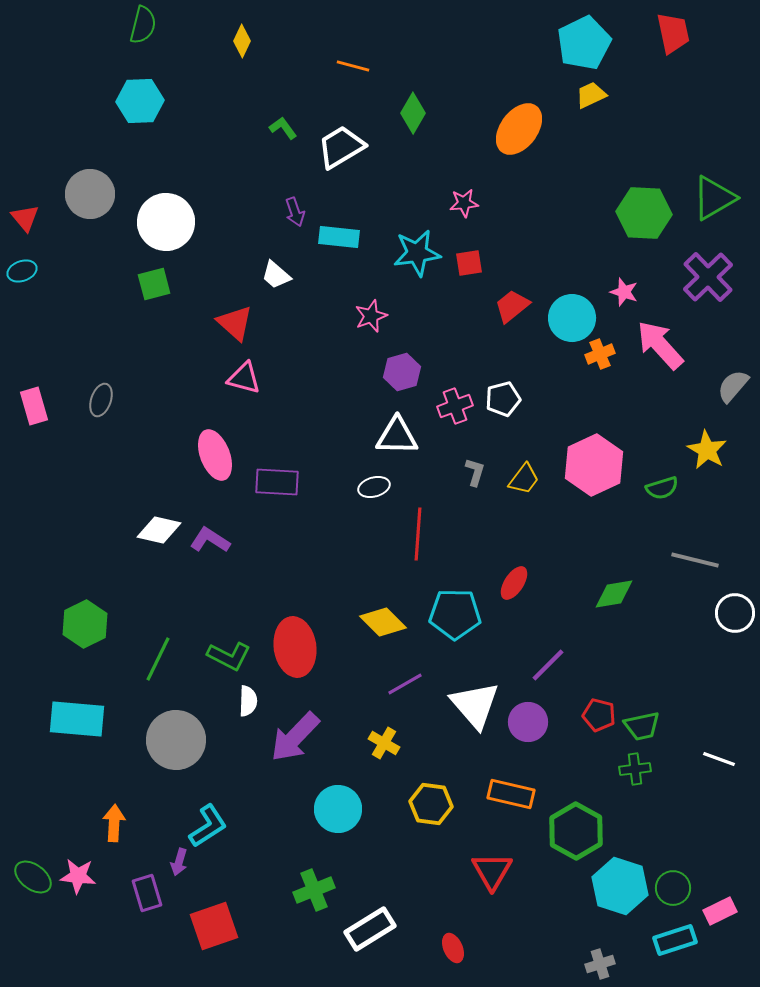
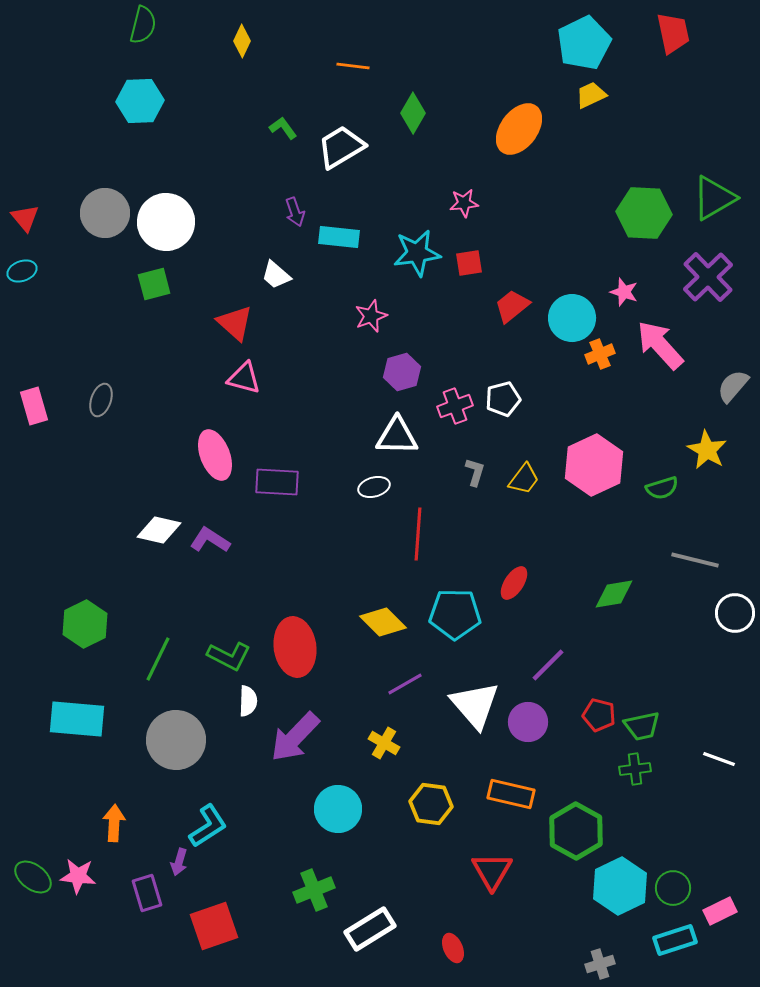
orange line at (353, 66): rotated 8 degrees counterclockwise
gray circle at (90, 194): moved 15 px right, 19 px down
cyan hexagon at (620, 886): rotated 16 degrees clockwise
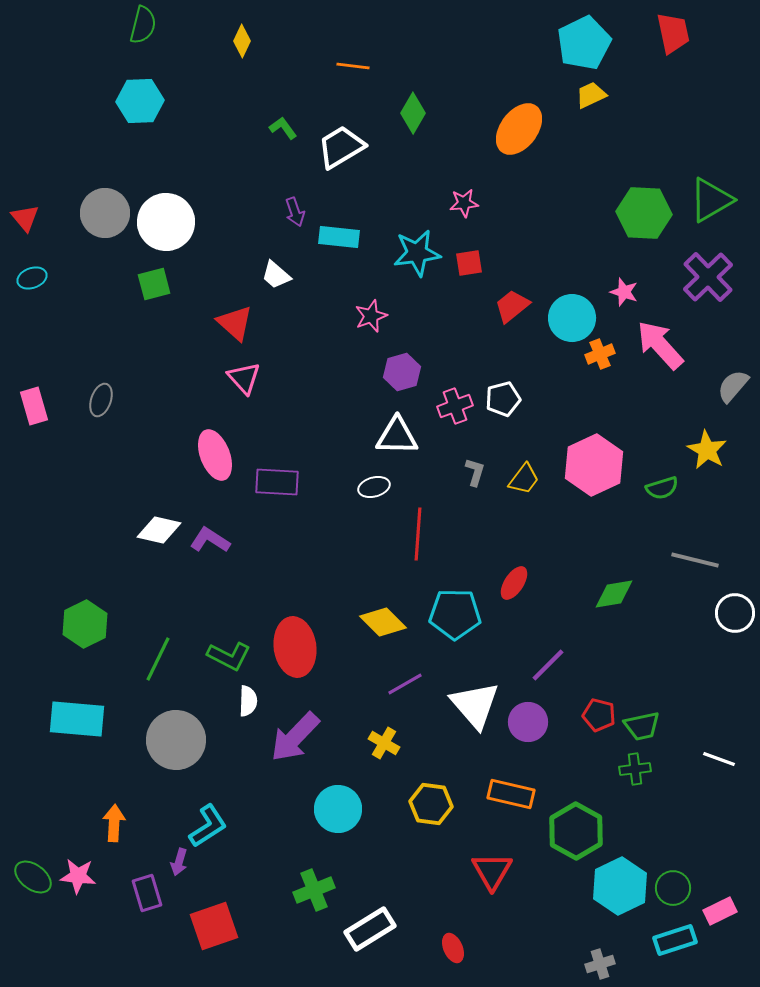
green triangle at (714, 198): moved 3 px left, 2 px down
cyan ellipse at (22, 271): moved 10 px right, 7 px down
pink triangle at (244, 378): rotated 33 degrees clockwise
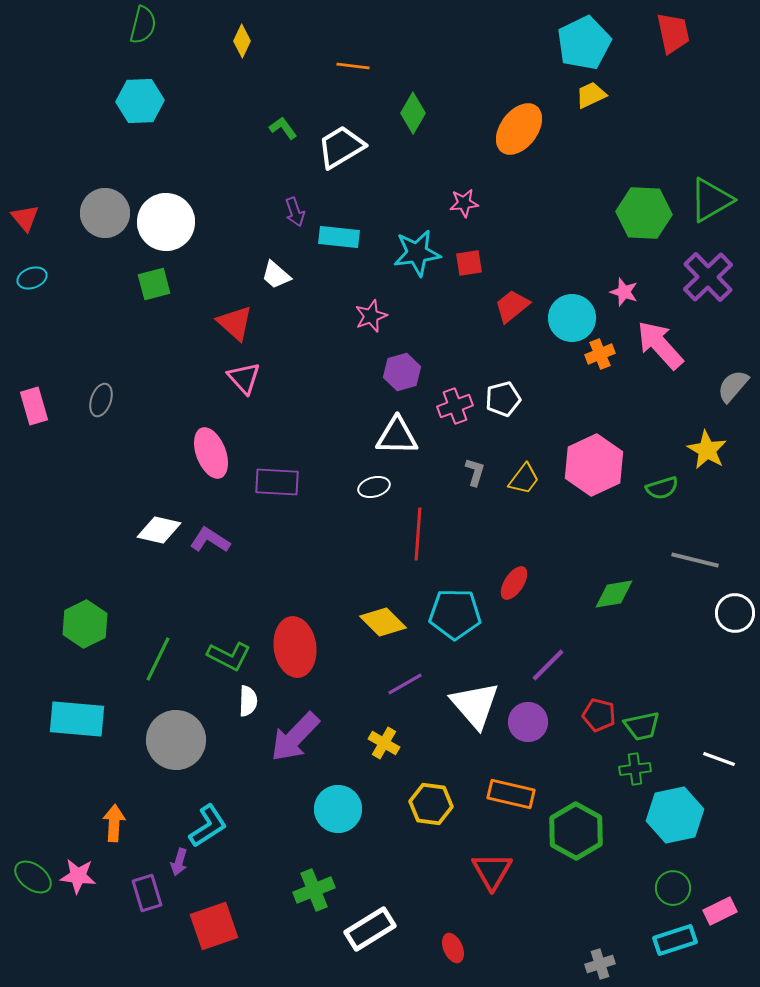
pink ellipse at (215, 455): moved 4 px left, 2 px up
cyan hexagon at (620, 886): moved 55 px right, 71 px up; rotated 14 degrees clockwise
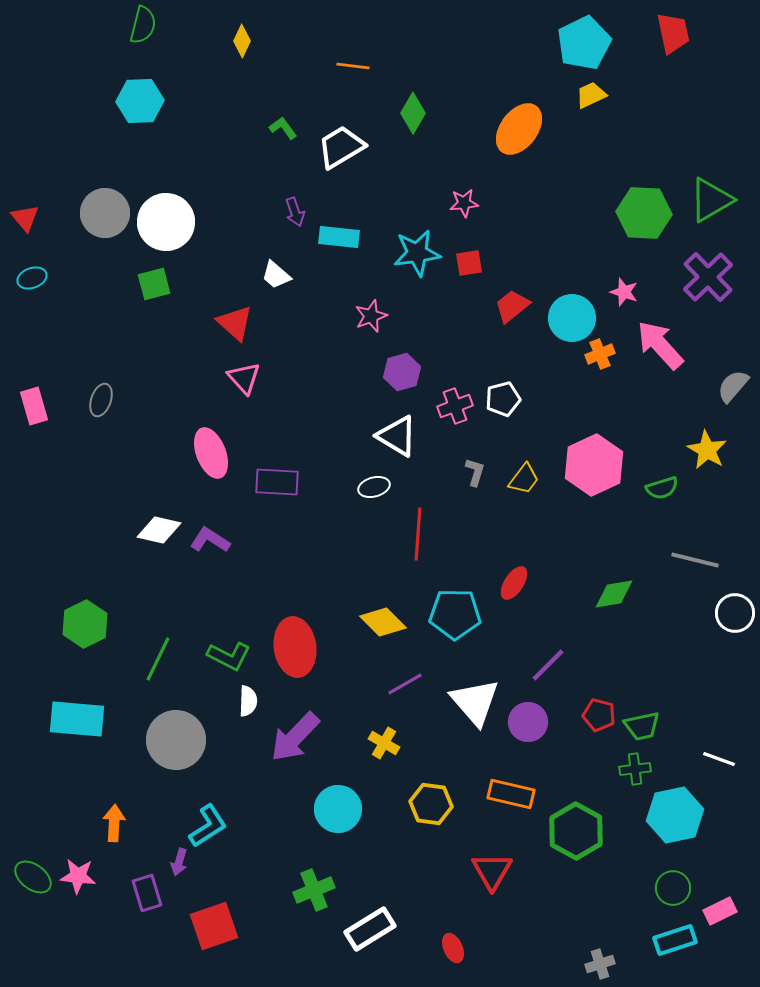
white triangle at (397, 436): rotated 30 degrees clockwise
white triangle at (475, 705): moved 3 px up
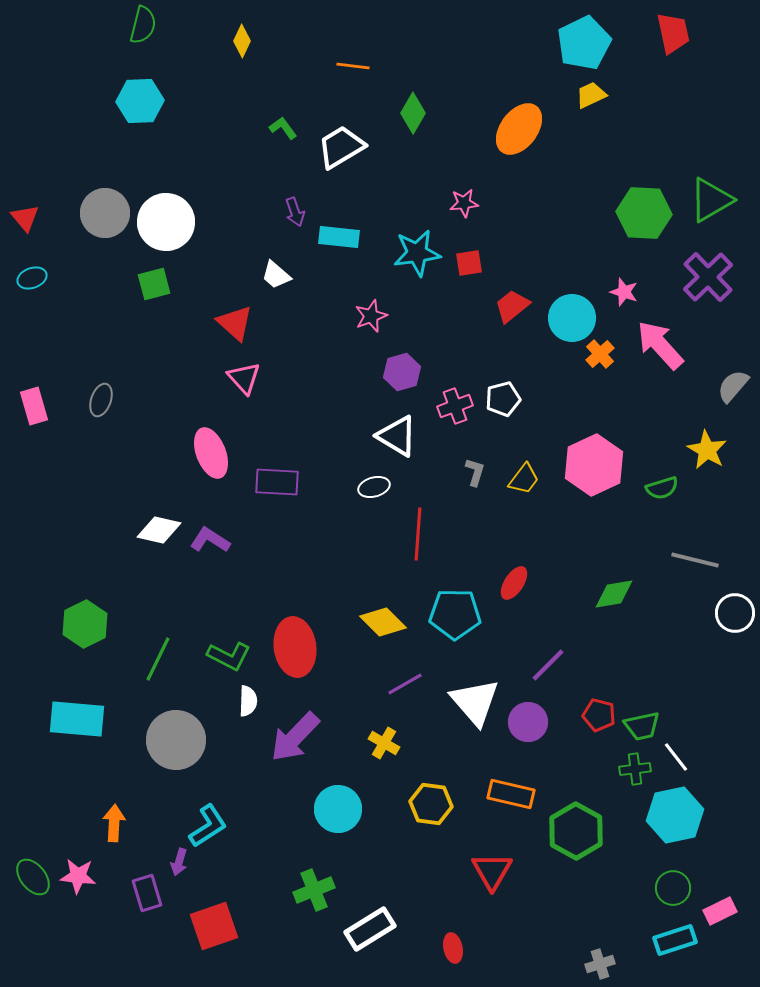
orange cross at (600, 354): rotated 20 degrees counterclockwise
white line at (719, 759): moved 43 px left, 2 px up; rotated 32 degrees clockwise
green ellipse at (33, 877): rotated 15 degrees clockwise
red ellipse at (453, 948): rotated 12 degrees clockwise
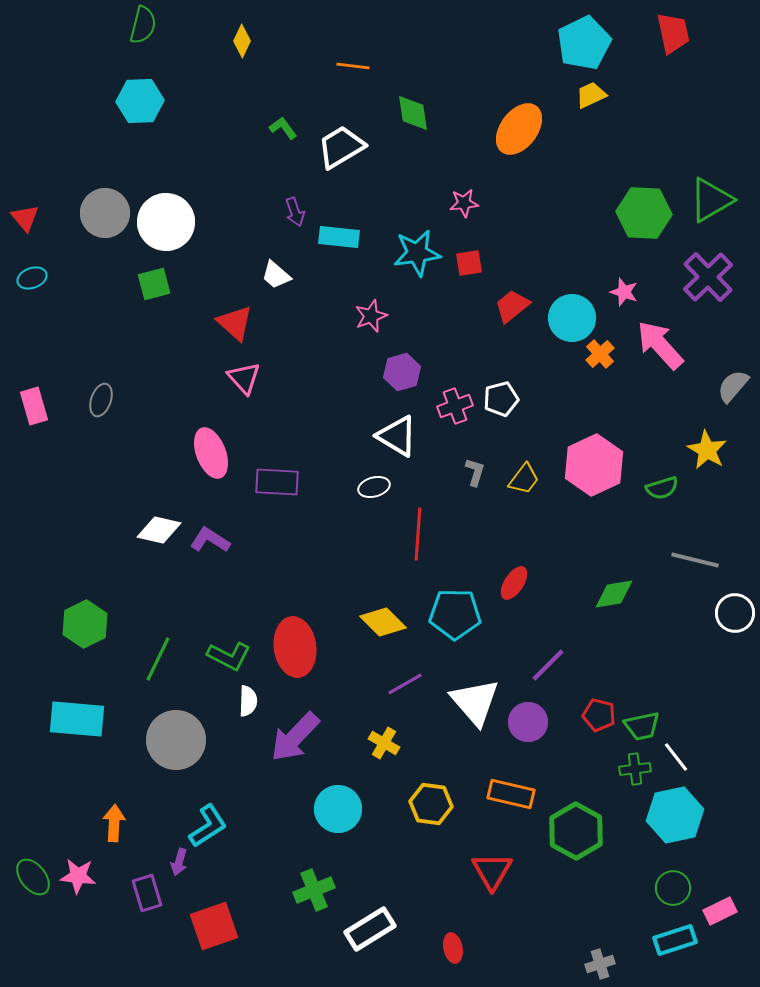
green diamond at (413, 113): rotated 39 degrees counterclockwise
white pentagon at (503, 399): moved 2 px left
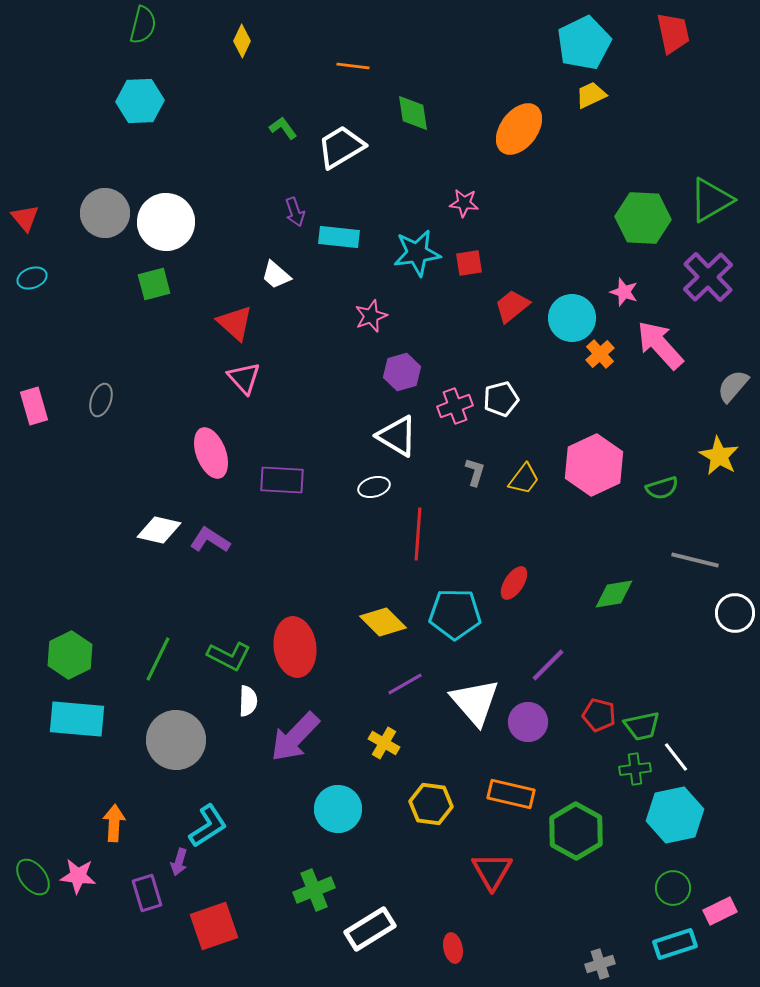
pink star at (464, 203): rotated 12 degrees clockwise
green hexagon at (644, 213): moved 1 px left, 5 px down
yellow star at (707, 450): moved 12 px right, 6 px down
purple rectangle at (277, 482): moved 5 px right, 2 px up
green hexagon at (85, 624): moved 15 px left, 31 px down
cyan rectangle at (675, 940): moved 4 px down
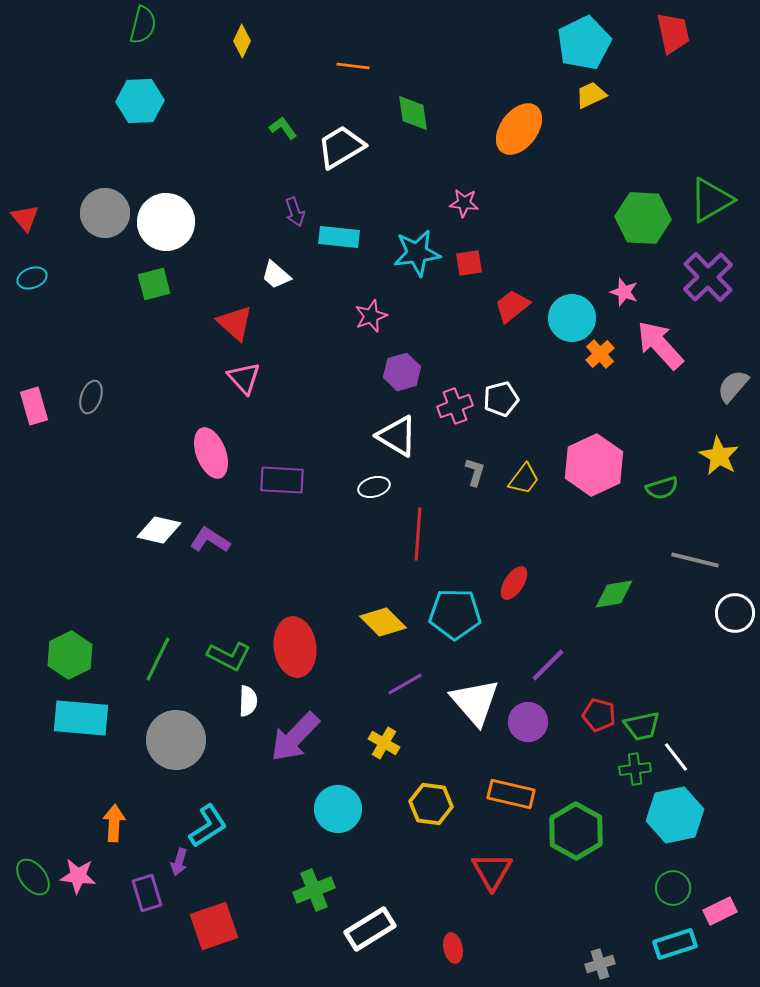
gray ellipse at (101, 400): moved 10 px left, 3 px up
cyan rectangle at (77, 719): moved 4 px right, 1 px up
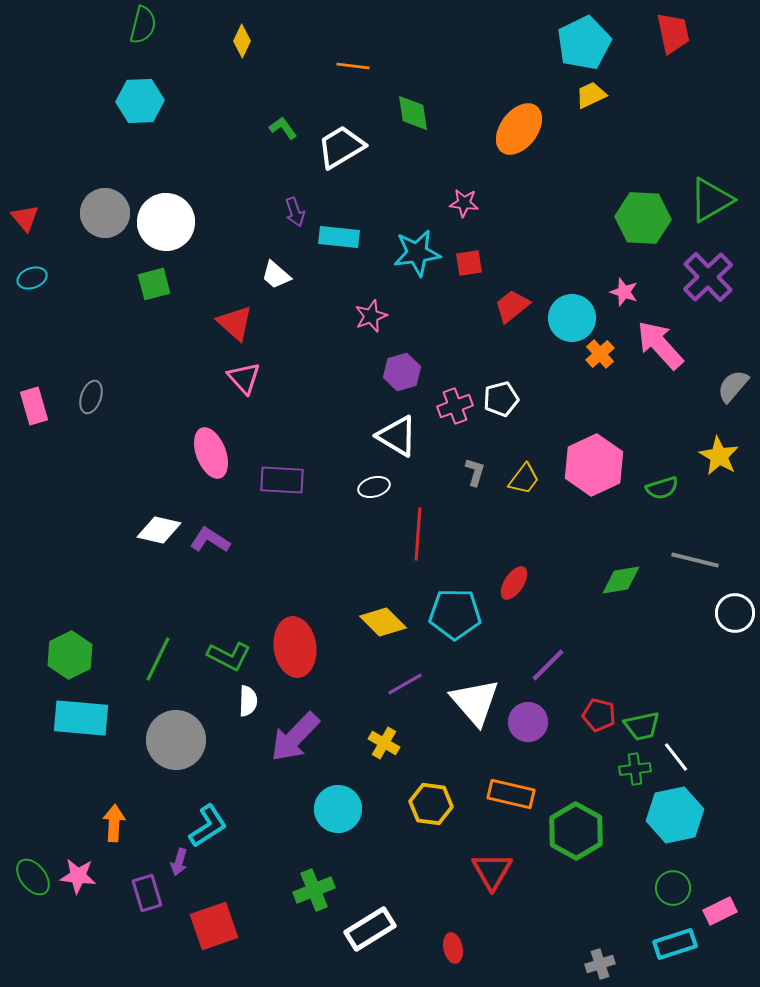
green diamond at (614, 594): moved 7 px right, 14 px up
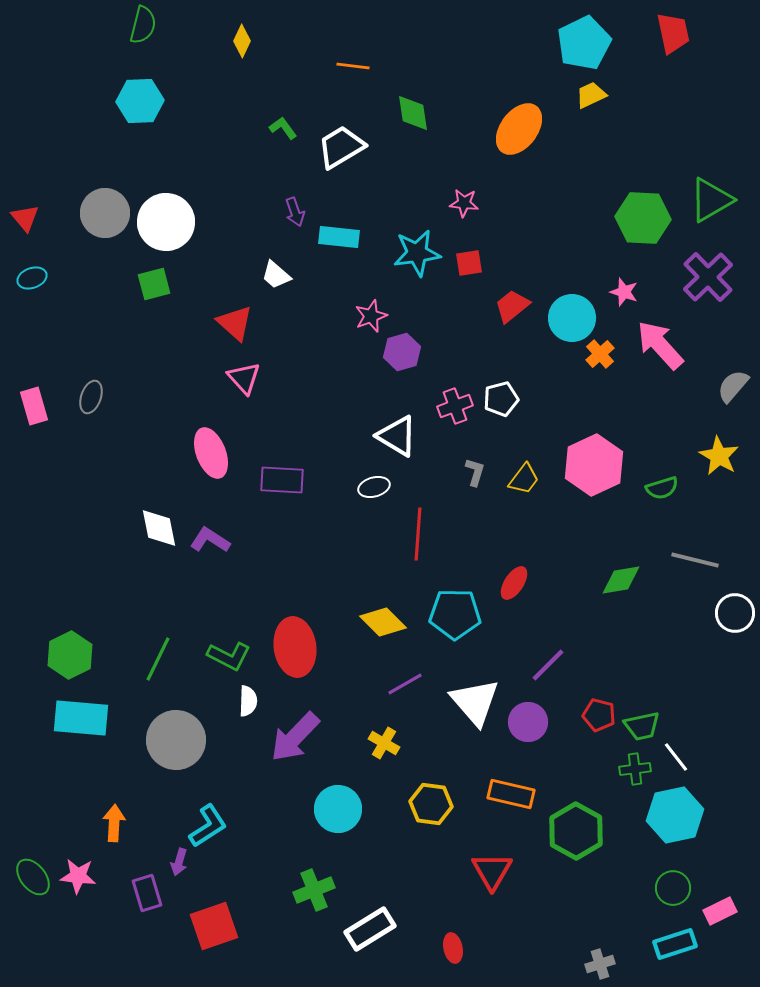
purple hexagon at (402, 372): moved 20 px up
white diamond at (159, 530): moved 2 px up; rotated 66 degrees clockwise
